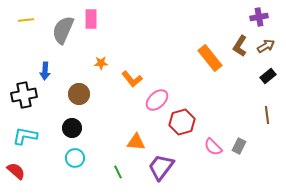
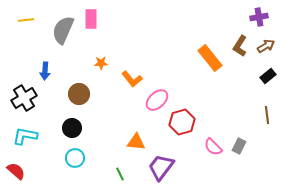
black cross: moved 3 px down; rotated 20 degrees counterclockwise
green line: moved 2 px right, 2 px down
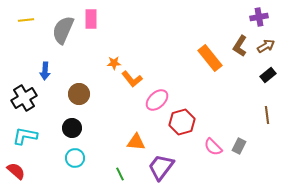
orange star: moved 13 px right
black rectangle: moved 1 px up
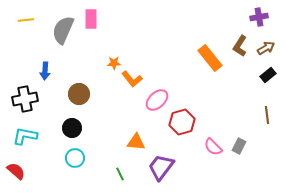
brown arrow: moved 2 px down
black cross: moved 1 px right, 1 px down; rotated 20 degrees clockwise
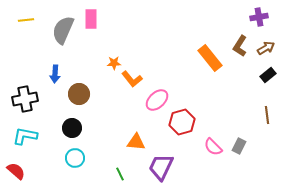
blue arrow: moved 10 px right, 3 px down
purple trapezoid: rotated 12 degrees counterclockwise
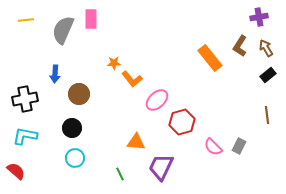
brown arrow: rotated 90 degrees counterclockwise
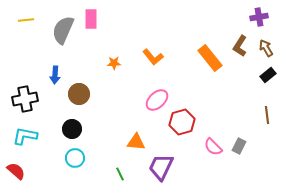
blue arrow: moved 1 px down
orange L-shape: moved 21 px right, 22 px up
black circle: moved 1 px down
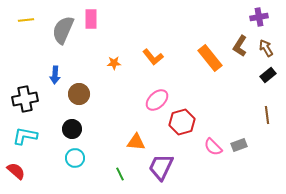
gray rectangle: moved 1 px up; rotated 42 degrees clockwise
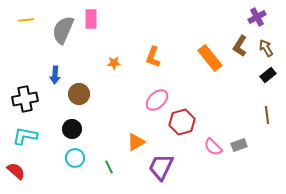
purple cross: moved 2 px left; rotated 18 degrees counterclockwise
orange L-shape: rotated 60 degrees clockwise
orange triangle: rotated 36 degrees counterclockwise
green line: moved 11 px left, 7 px up
